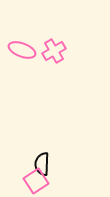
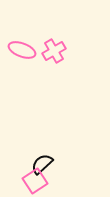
black semicircle: rotated 45 degrees clockwise
pink square: moved 1 px left
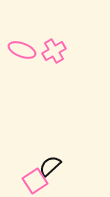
black semicircle: moved 8 px right, 2 px down
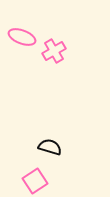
pink ellipse: moved 13 px up
black semicircle: moved 19 px up; rotated 60 degrees clockwise
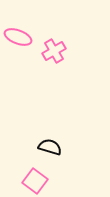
pink ellipse: moved 4 px left
pink square: rotated 20 degrees counterclockwise
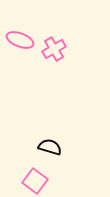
pink ellipse: moved 2 px right, 3 px down
pink cross: moved 2 px up
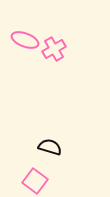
pink ellipse: moved 5 px right
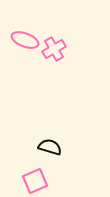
pink square: rotated 30 degrees clockwise
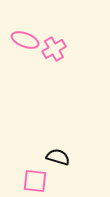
black semicircle: moved 8 px right, 10 px down
pink square: rotated 30 degrees clockwise
